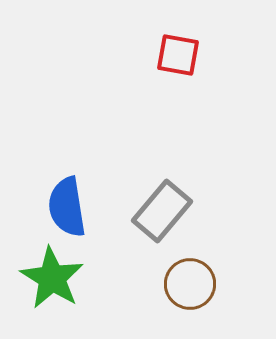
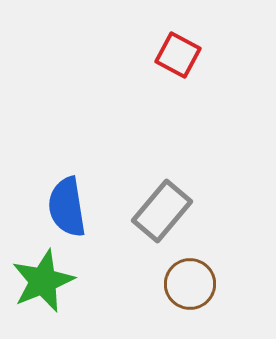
red square: rotated 18 degrees clockwise
green star: moved 9 px left, 3 px down; rotated 18 degrees clockwise
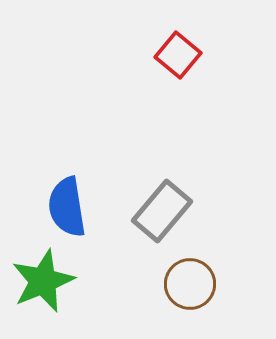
red square: rotated 12 degrees clockwise
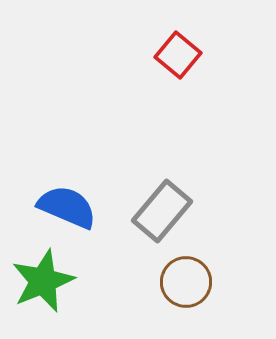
blue semicircle: rotated 122 degrees clockwise
brown circle: moved 4 px left, 2 px up
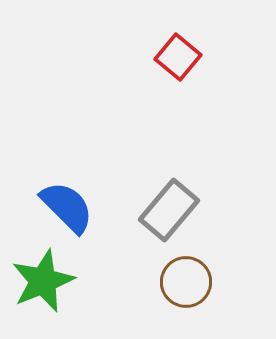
red square: moved 2 px down
blue semicircle: rotated 22 degrees clockwise
gray rectangle: moved 7 px right, 1 px up
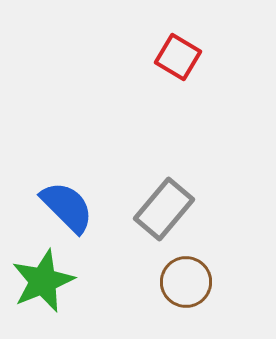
red square: rotated 9 degrees counterclockwise
gray rectangle: moved 5 px left, 1 px up
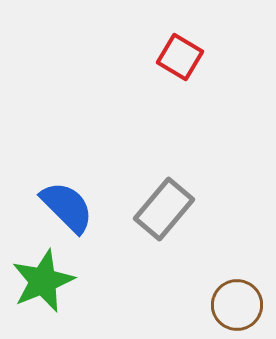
red square: moved 2 px right
brown circle: moved 51 px right, 23 px down
